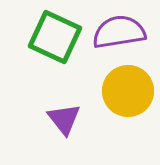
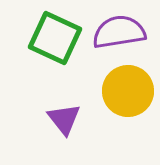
green square: moved 1 px down
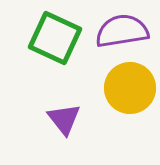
purple semicircle: moved 3 px right, 1 px up
yellow circle: moved 2 px right, 3 px up
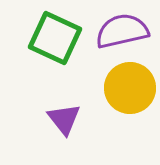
purple semicircle: rotated 4 degrees counterclockwise
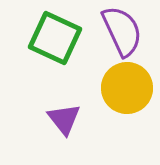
purple semicircle: rotated 78 degrees clockwise
yellow circle: moved 3 px left
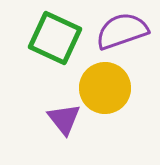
purple semicircle: rotated 84 degrees counterclockwise
yellow circle: moved 22 px left
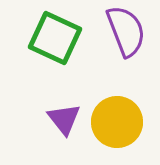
purple semicircle: moved 4 px right; rotated 88 degrees clockwise
yellow circle: moved 12 px right, 34 px down
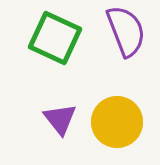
purple triangle: moved 4 px left
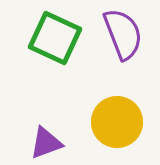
purple semicircle: moved 3 px left, 3 px down
purple triangle: moved 14 px left, 24 px down; rotated 48 degrees clockwise
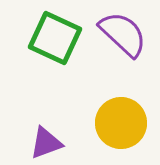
purple semicircle: rotated 26 degrees counterclockwise
yellow circle: moved 4 px right, 1 px down
